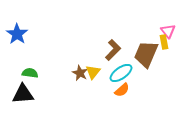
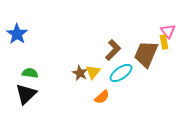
orange semicircle: moved 20 px left, 7 px down
black triangle: moved 3 px right; rotated 40 degrees counterclockwise
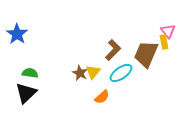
black triangle: moved 1 px up
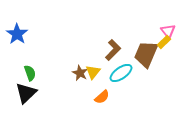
yellow rectangle: rotated 56 degrees clockwise
green semicircle: rotated 63 degrees clockwise
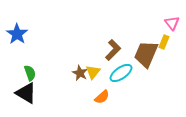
pink triangle: moved 4 px right, 8 px up
yellow rectangle: rotated 24 degrees counterclockwise
black triangle: rotated 45 degrees counterclockwise
